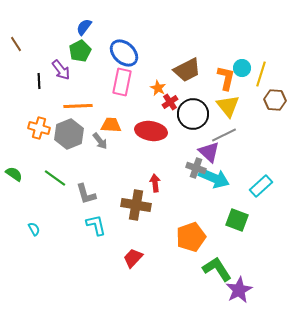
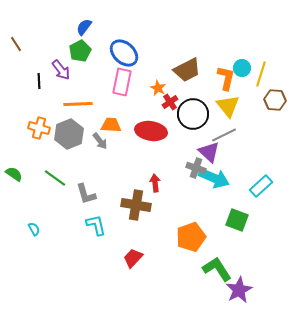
orange line: moved 2 px up
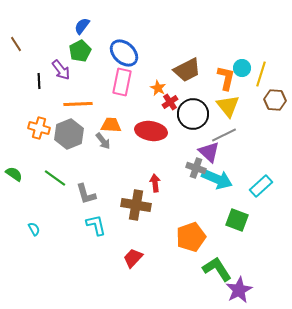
blue semicircle: moved 2 px left, 1 px up
gray arrow: moved 3 px right
cyan arrow: moved 3 px right, 1 px down
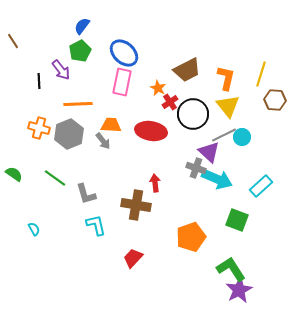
brown line: moved 3 px left, 3 px up
cyan circle: moved 69 px down
green L-shape: moved 14 px right
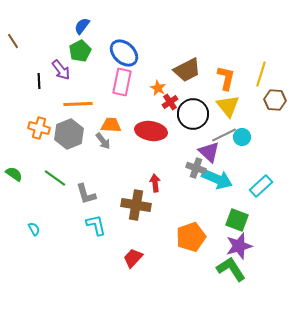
purple star: moved 44 px up; rotated 12 degrees clockwise
